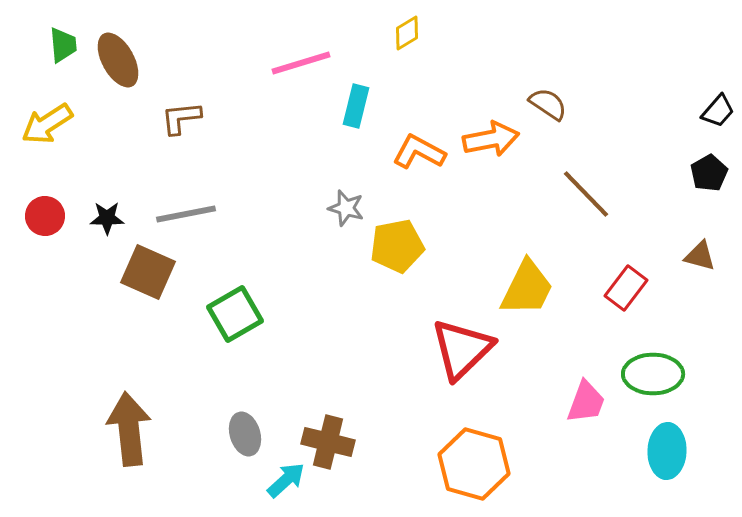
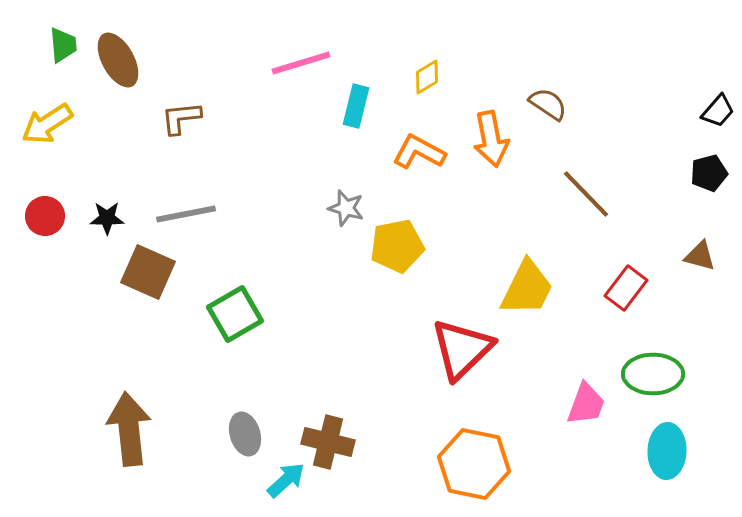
yellow diamond: moved 20 px right, 44 px down
orange arrow: rotated 90 degrees clockwise
black pentagon: rotated 15 degrees clockwise
pink trapezoid: moved 2 px down
orange hexagon: rotated 4 degrees counterclockwise
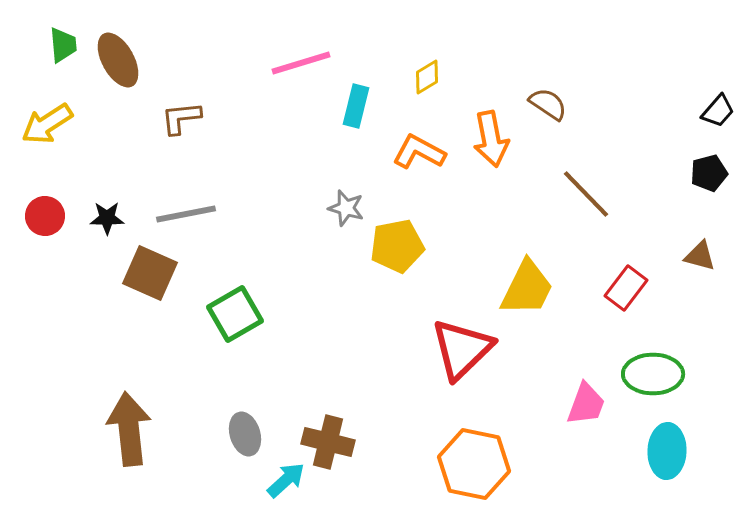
brown square: moved 2 px right, 1 px down
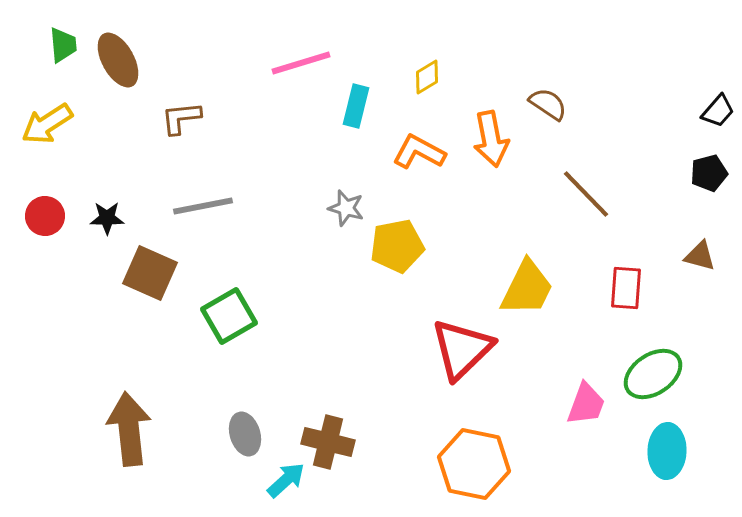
gray line: moved 17 px right, 8 px up
red rectangle: rotated 33 degrees counterclockwise
green square: moved 6 px left, 2 px down
green ellipse: rotated 34 degrees counterclockwise
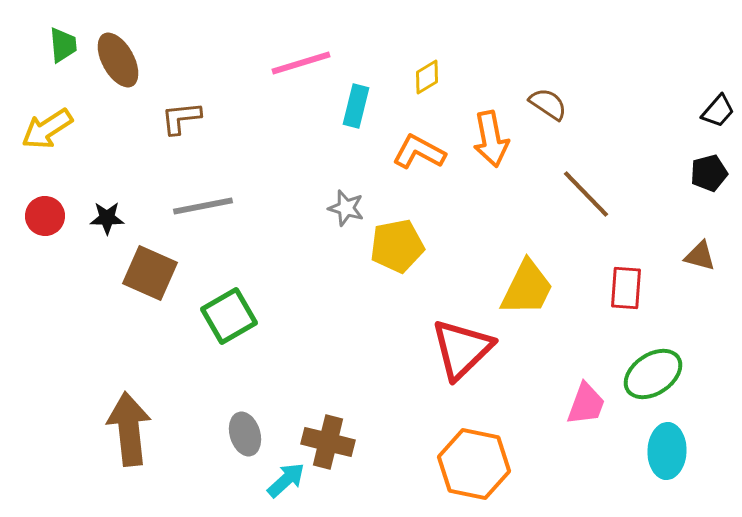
yellow arrow: moved 5 px down
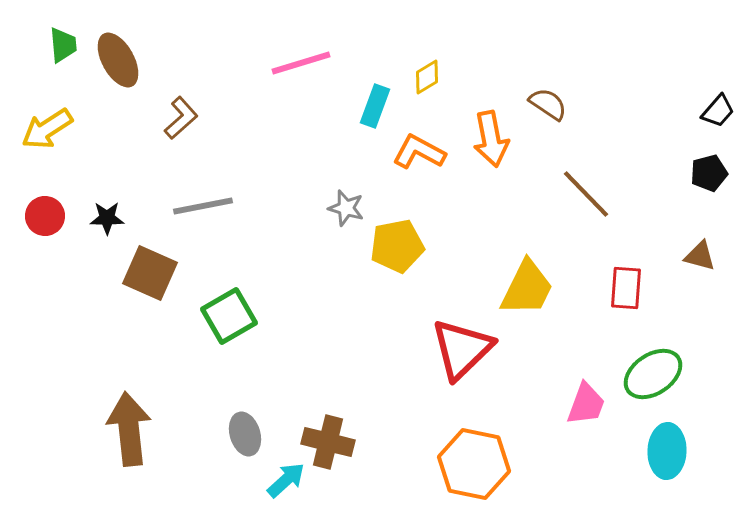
cyan rectangle: moved 19 px right; rotated 6 degrees clockwise
brown L-shape: rotated 144 degrees clockwise
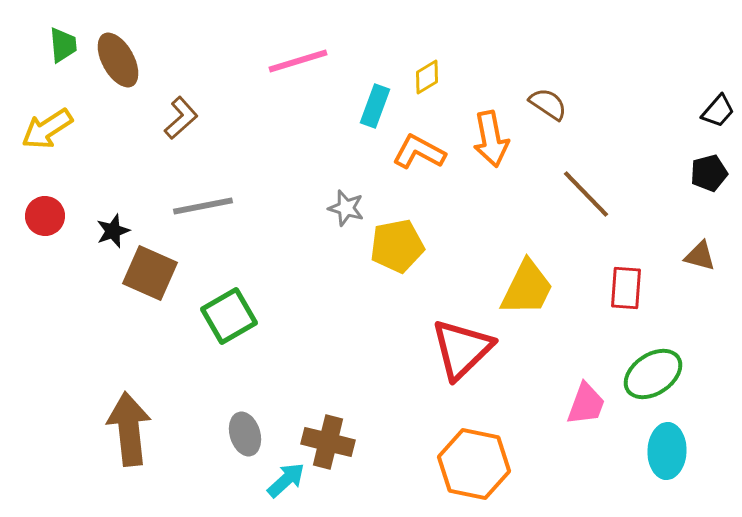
pink line: moved 3 px left, 2 px up
black star: moved 6 px right, 13 px down; rotated 20 degrees counterclockwise
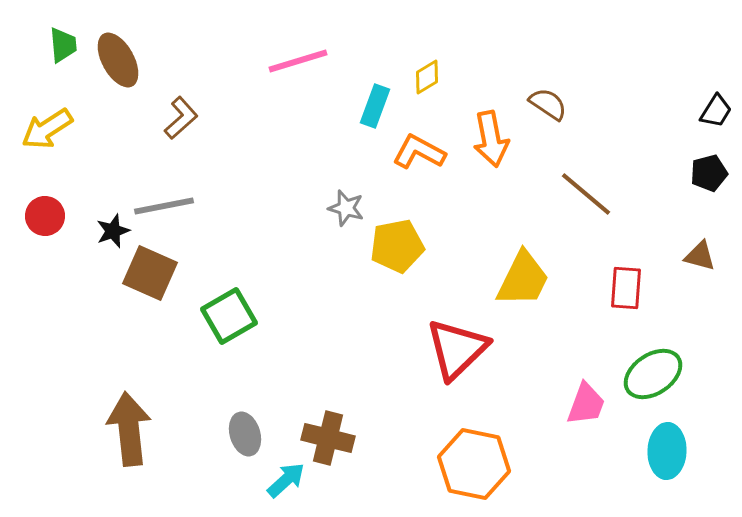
black trapezoid: moved 2 px left; rotated 9 degrees counterclockwise
brown line: rotated 6 degrees counterclockwise
gray line: moved 39 px left
yellow trapezoid: moved 4 px left, 9 px up
red triangle: moved 5 px left
brown cross: moved 4 px up
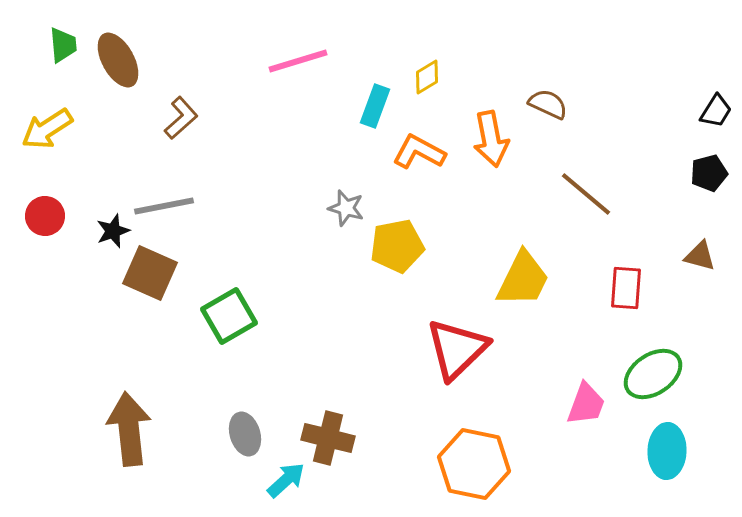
brown semicircle: rotated 9 degrees counterclockwise
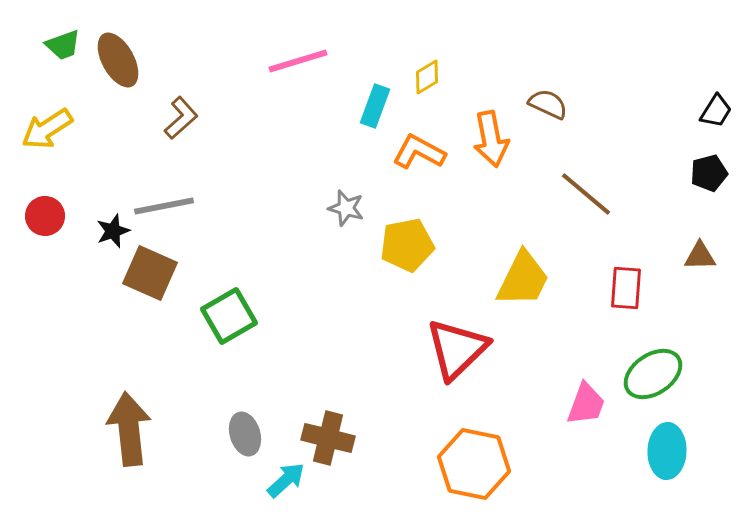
green trapezoid: rotated 75 degrees clockwise
yellow pentagon: moved 10 px right, 1 px up
brown triangle: rotated 16 degrees counterclockwise
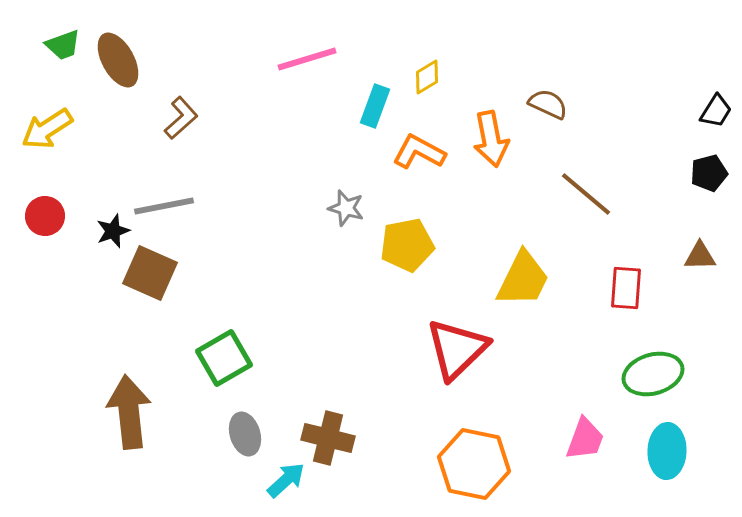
pink line: moved 9 px right, 2 px up
green square: moved 5 px left, 42 px down
green ellipse: rotated 18 degrees clockwise
pink trapezoid: moved 1 px left, 35 px down
brown arrow: moved 17 px up
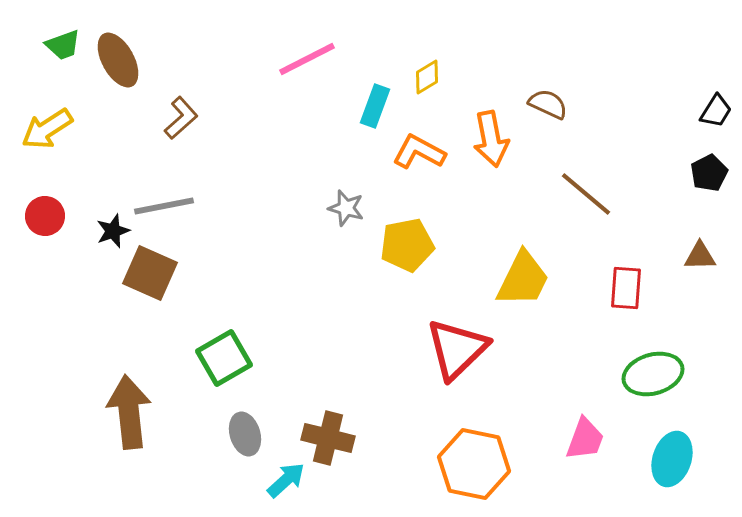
pink line: rotated 10 degrees counterclockwise
black pentagon: rotated 12 degrees counterclockwise
cyan ellipse: moved 5 px right, 8 px down; rotated 16 degrees clockwise
